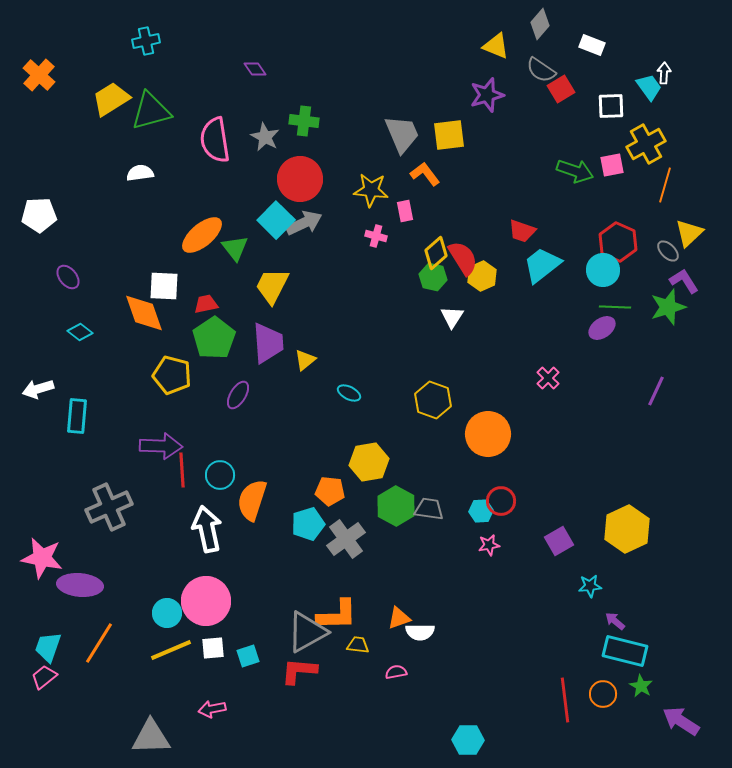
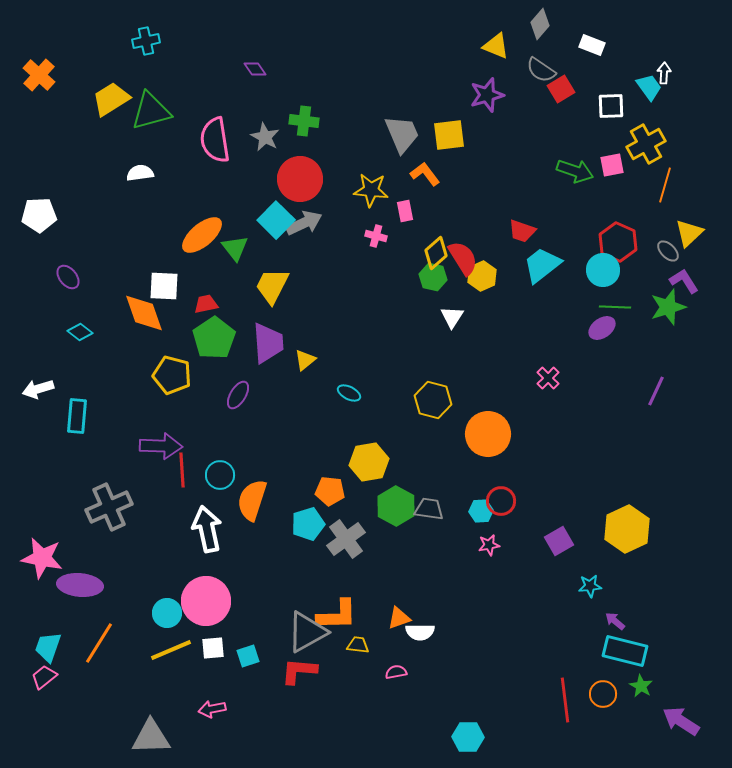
yellow hexagon at (433, 400): rotated 6 degrees counterclockwise
cyan hexagon at (468, 740): moved 3 px up
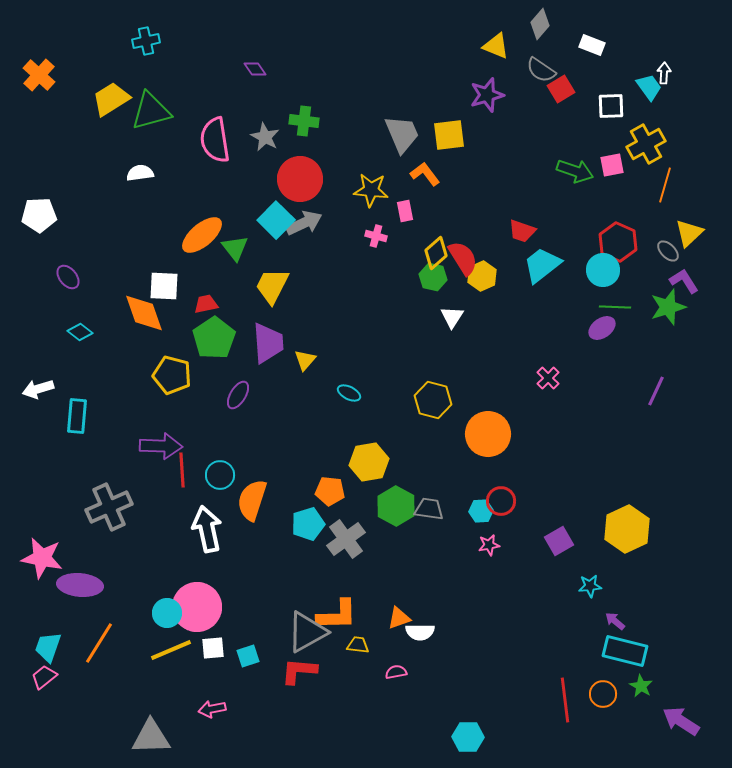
yellow triangle at (305, 360): rotated 10 degrees counterclockwise
pink circle at (206, 601): moved 9 px left, 6 px down
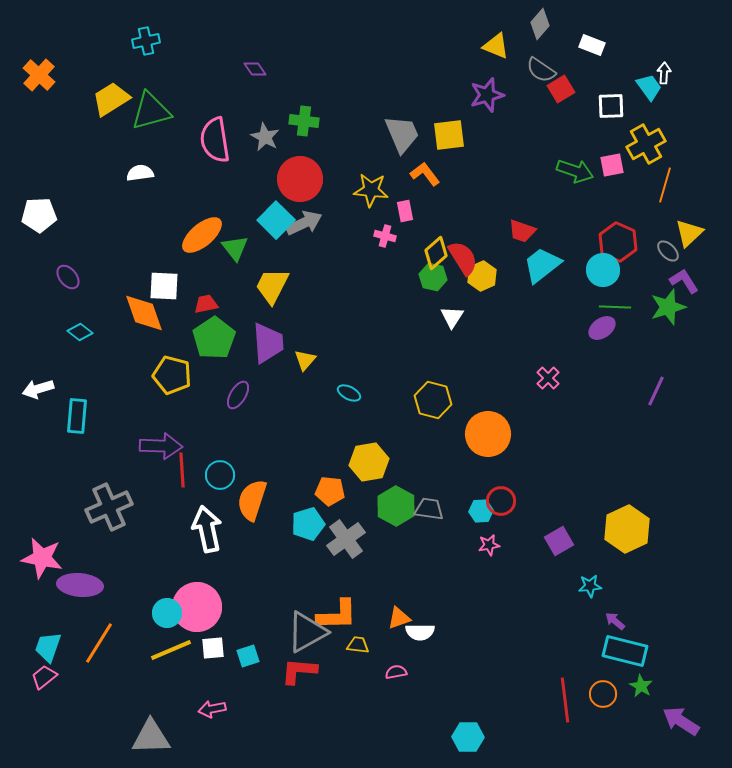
pink cross at (376, 236): moved 9 px right
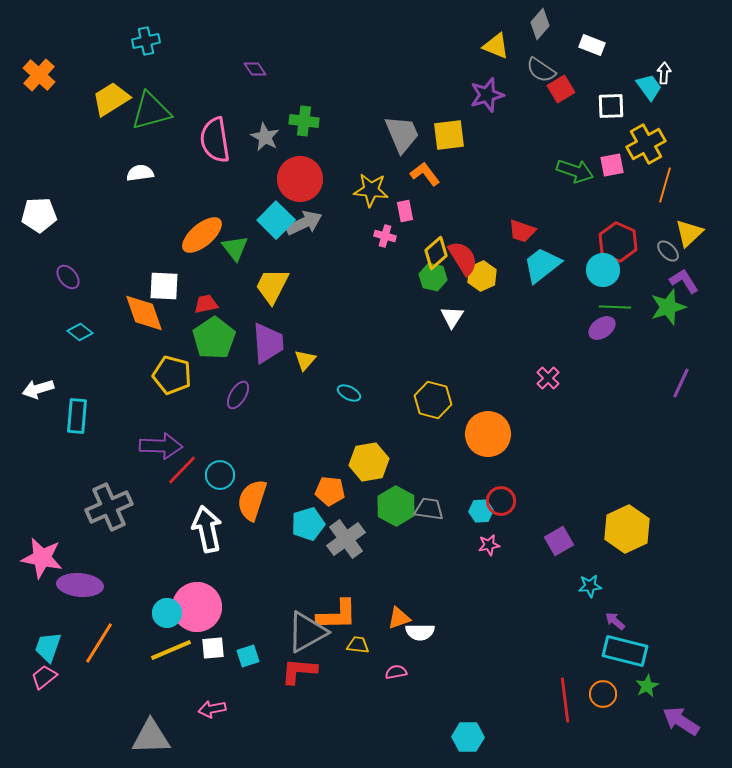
purple line at (656, 391): moved 25 px right, 8 px up
red line at (182, 470): rotated 48 degrees clockwise
green star at (641, 686): moved 6 px right; rotated 15 degrees clockwise
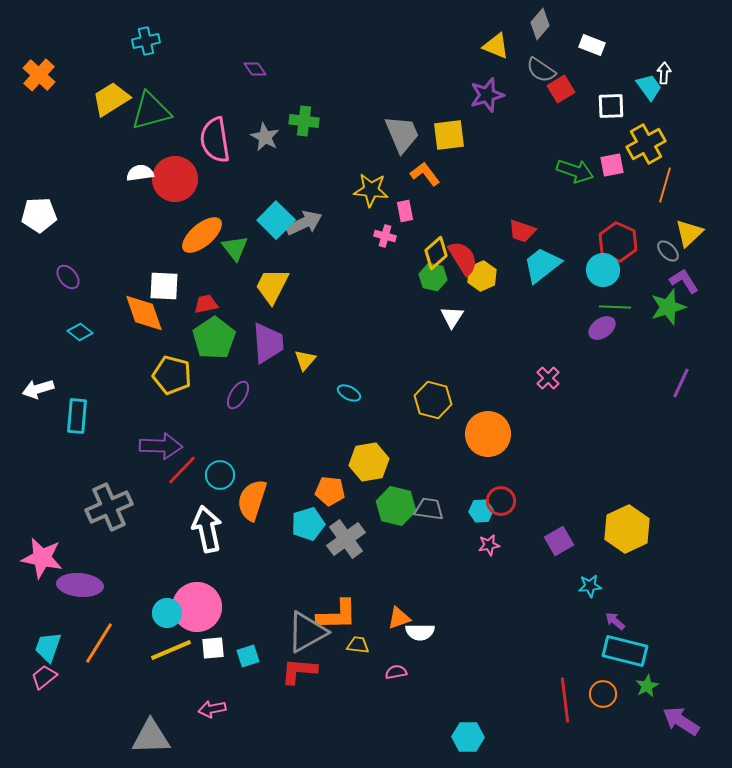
red circle at (300, 179): moved 125 px left
green hexagon at (396, 506): rotated 15 degrees counterclockwise
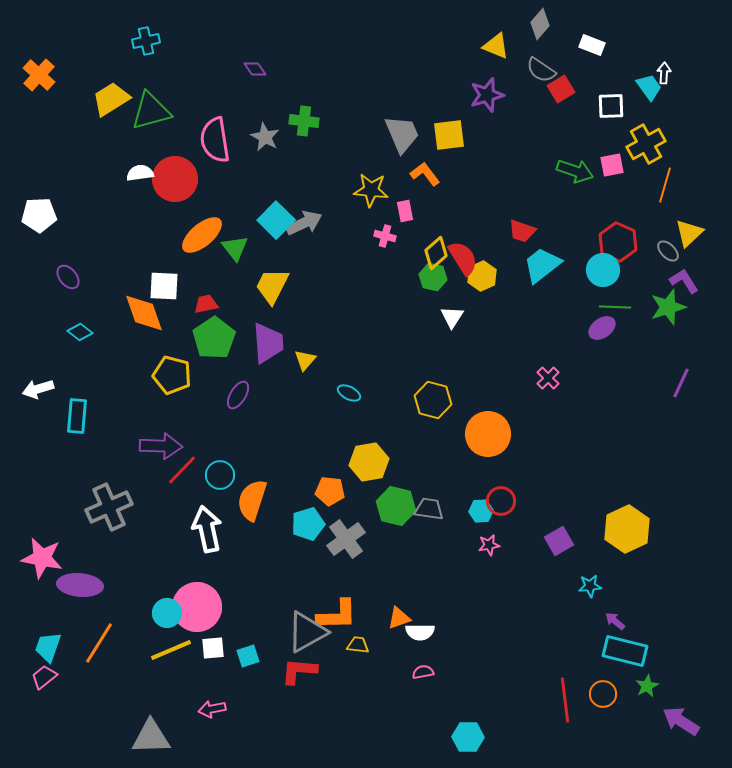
pink semicircle at (396, 672): moved 27 px right
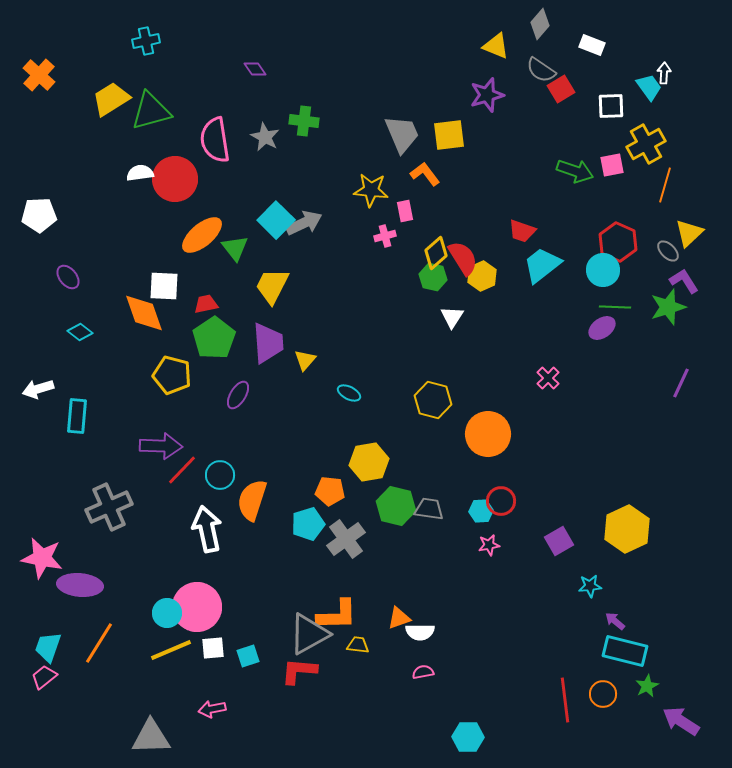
pink cross at (385, 236): rotated 30 degrees counterclockwise
gray triangle at (307, 632): moved 2 px right, 2 px down
